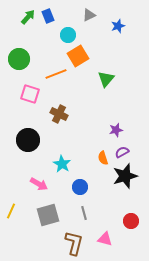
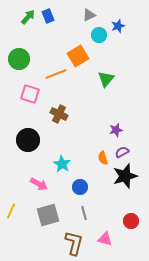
cyan circle: moved 31 px right
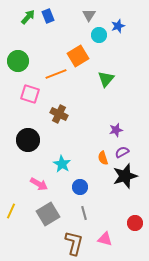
gray triangle: rotated 32 degrees counterclockwise
green circle: moved 1 px left, 2 px down
gray square: moved 1 px up; rotated 15 degrees counterclockwise
red circle: moved 4 px right, 2 px down
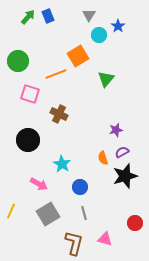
blue star: rotated 16 degrees counterclockwise
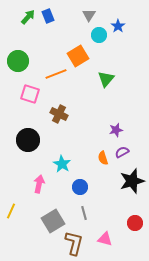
black star: moved 7 px right, 5 px down
pink arrow: rotated 108 degrees counterclockwise
gray square: moved 5 px right, 7 px down
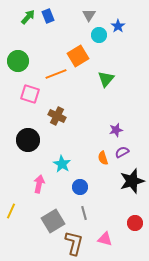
brown cross: moved 2 px left, 2 px down
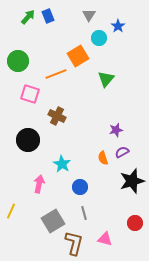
cyan circle: moved 3 px down
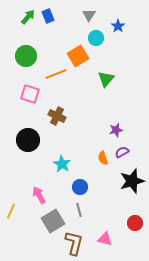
cyan circle: moved 3 px left
green circle: moved 8 px right, 5 px up
pink arrow: moved 11 px down; rotated 42 degrees counterclockwise
gray line: moved 5 px left, 3 px up
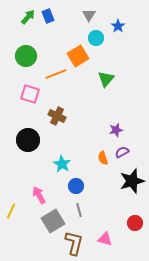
blue circle: moved 4 px left, 1 px up
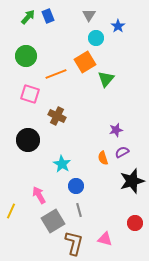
orange square: moved 7 px right, 6 px down
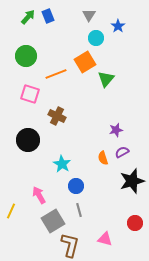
brown L-shape: moved 4 px left, 2 px down
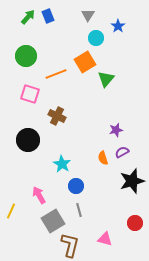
gray triangle: moved 1 px left
